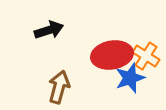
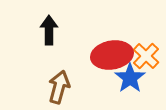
black arrow: rotated 72 degrees counterclockwise
orange cross: rotated 12 degrees clockwise
blue star: rotated 16 degrees counterclockwise
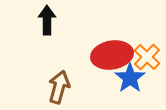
black arrow: moved 2 px left, 10 px up
orange cross: moved 1 px right, 1 px down
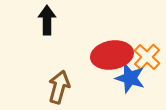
blue star: rotated 20 degrees counterclockwise
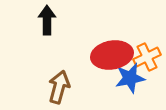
orange cross: rotated 20 degrees clockwise
blue star: rotated 28 degrees counterclockwise
